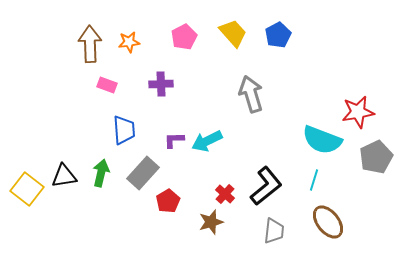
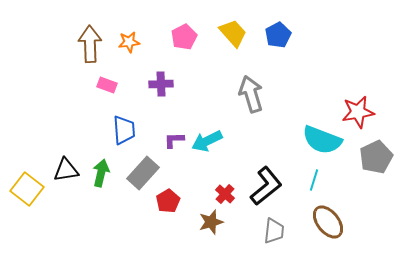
black triangle: moved 2 px right, 6 px up
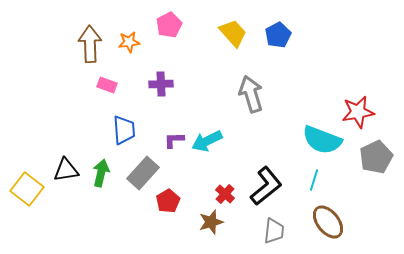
pink pentagon: moved 15 px left, 12 px up
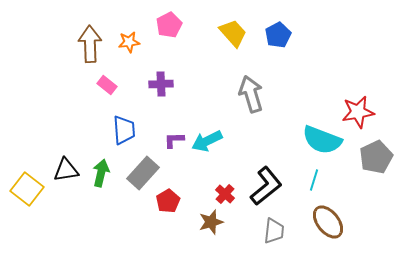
pink rectangle: rotated 18 degrees clockwise
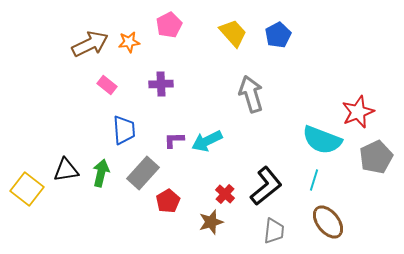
brown arrow: rotated 66 degrees clockwise
red star: rotated 12 degrees counterclockwise
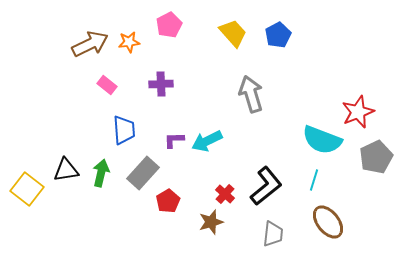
gray trapezoid: moved 1 px left, 3 px down
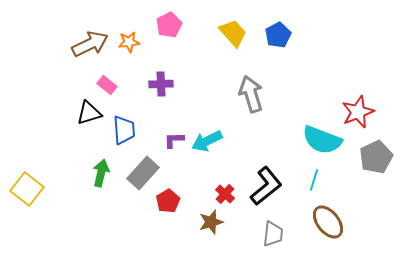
black triangle: moved 23 px right, 57 px up; rotated 8 degrees counterclockwise
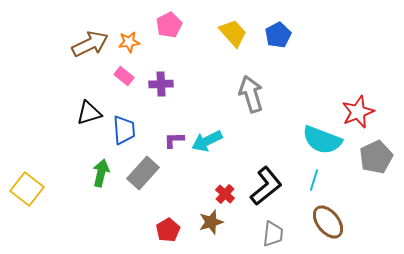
pink rectangle: moved 17 px right, 9 px up
red pentagon: moved 29 px down
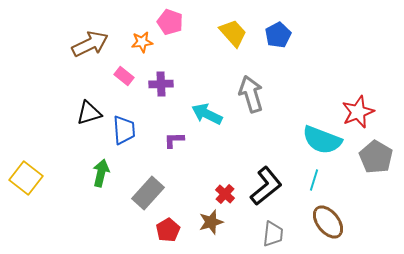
pink pentagon: moved 1 px right, 3 px up; rotated 25 degrees counterclockwise
orange star: moved 13 px right
cyan arrow: moved 27 px up; rotated 52 degrees clockwise
gray pentagon: rotated 16 degrees counterclockwise
gray rectangle: moved 5 px right, 20 px down
yellow square: moved 1 px left, 11 px up
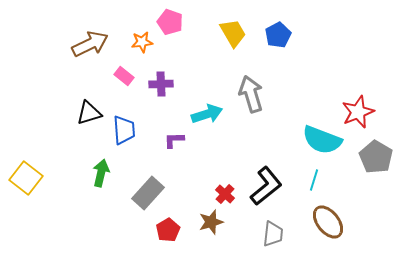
yellow trapezoid: rotated 12 degrees clockwise
cyan arrow: rotated 136 degrees clockwise
